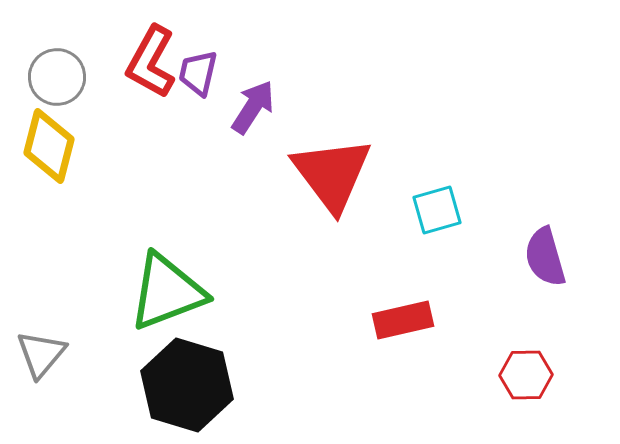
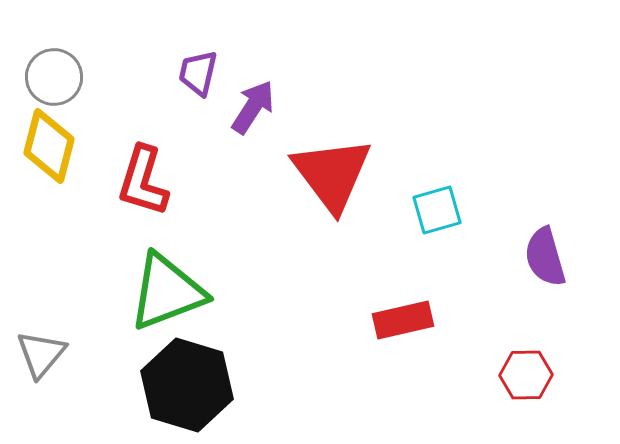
red L-shape: moved 8 px left, 119 px down; rotated 12 degrees counterclockwise
gray circle: moved 3 px left
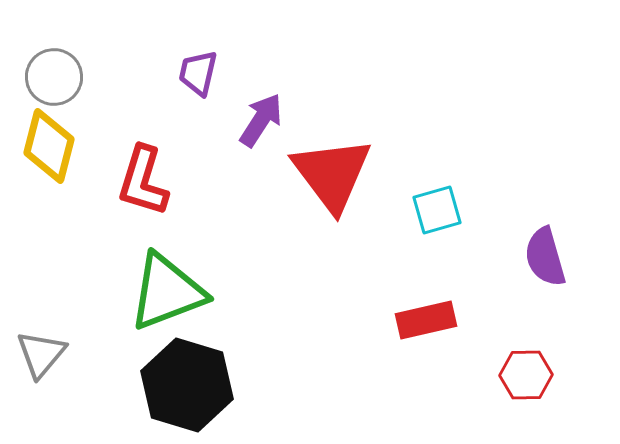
purple arrow: moved 8 px right, 13 px down
red rectangle: moved 23 px right
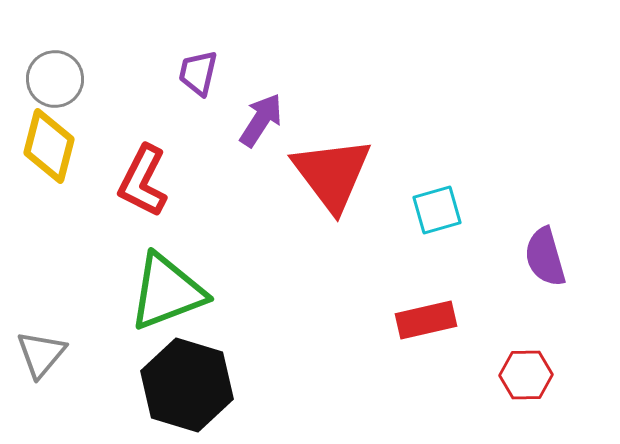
gray circle: moved 1 px right, 2 px down
red L-shape: rotated 10 degrees clockwise
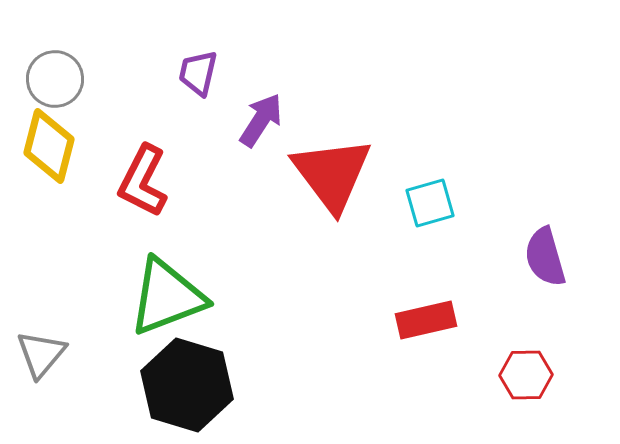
cyan square: moved 7 px left, 7 px up
green triangle: moved 5 px down
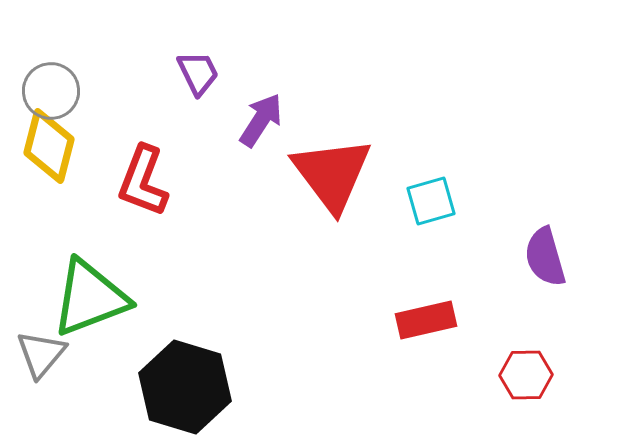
purple trapezoid: rotated 141 degrees clockwise
gray circle: moved 4 px left, 12 px down
red L-shape: rotated 6 degrees counterclockwise
cyan square: moved 1 px right, 2 px up
green triangle: moved 77 px left, 1 px down
black hexagon: moved 2 px left, 2 px down
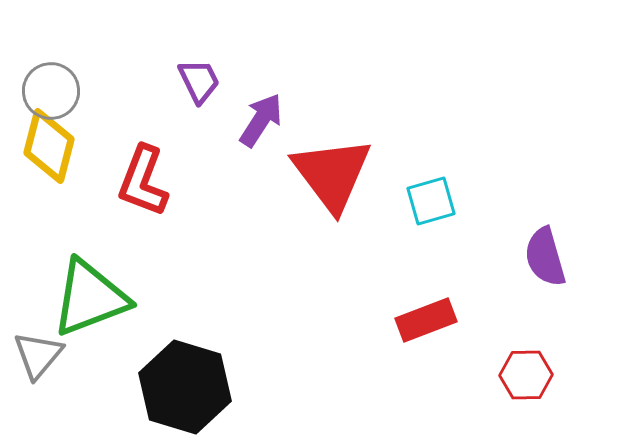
purple trapezoid: moved 1 px right, 8 px down
red rectangle: rotated 8 degrees counterclockwise
gray triangle: moved 3 px left, 1 px down
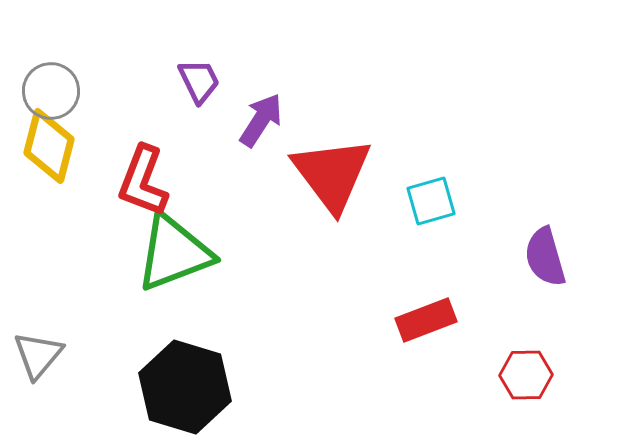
green triangle: moved 84 px right, 45 px up
